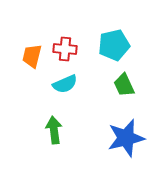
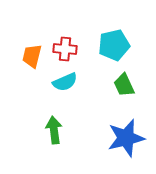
cyan semicircle: moved 2 px up
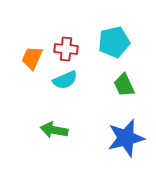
cyan pentagon: moved 3 px up
red cross: moved 1 px right
orange trapezoid: moved 2 px down; rotated 10 degrees clockwise
cyan semicircle: moved 2 px up
green arrow: rotated 72 degrees counterclockwise
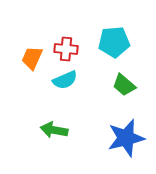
cyan pentagon: rotated 8 degrees clockwise
green trapezoid: rotated 25 degrees counterclockwise
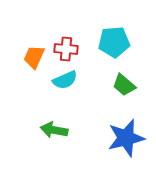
orange trapezoid: moved 2 px right, 1 px up
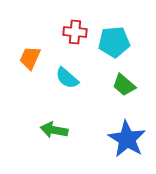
red cross: moved 9 px right, 17 px up
orange trapezoid: moved 4 px left, 1 px down
cyan semicircle: moved 2 px right, 2 px up; rotated 65 degrees clockwise
blue star: moved 1 px right, 1 px down; rotated 27 degrees counterclockwise
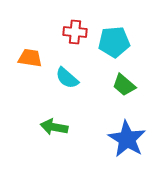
orange trapezoid: rotated 75 degrees clockwise
green arrow: moved 3 px up
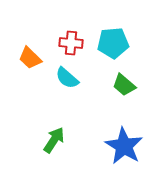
red cross: moved 4 px left, 11 px down
cyan pentagon: moved 1 px left, 1 px down
orange trapezoid: rotated 145 degrees counterclockwise
green arrow: moved 13 px down; rotated 112 degrees clockwise
blue star: moved 3 px left, 7 px down
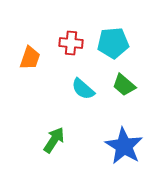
orange trapezoid: rotated 115 degrees counterclockwise
cyan semicircle: moved 16 px right, 11 px down
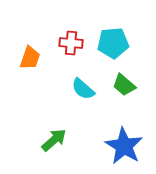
green arrow: rotated 16 degrees clockwise
